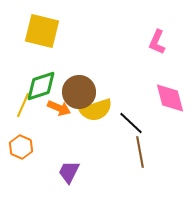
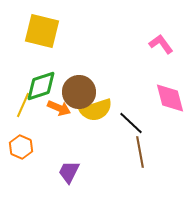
pink L-shape: moved 4 px right, 2 px down; rotated 120 degrees clockwise
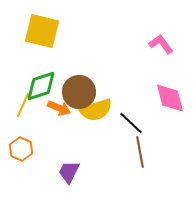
orange hexagon: moved 2 px down
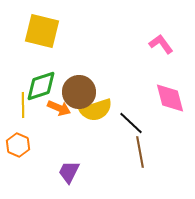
yellow line: rotated 25 degrees counterclockwise
orange hexagon: moved 3 px left, 4 px up
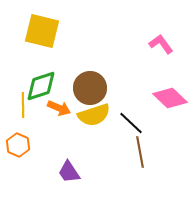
brown circle: moved 11 px right, 4 px up
pink diamond: rotated 32 degrees counterclockwise
yellow semicircle: moved 2 px left, 5 px down
purple trapezoid: rotated 60 degrees counterclockwise
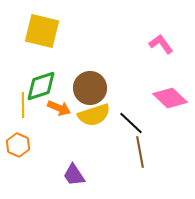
purple trapezoid: moved 5 px right, 3 px down
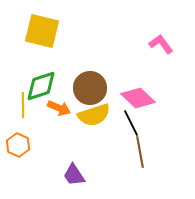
pink diamond: moved 32 px left
black line: rotated 20 degrees clockwise
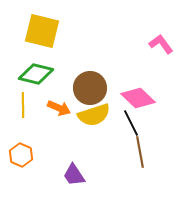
green diamond: moved 5 px left, 12 px up; rotated 32 degrees clockwise
orange hexagon: moved 3 px right, 10 px down
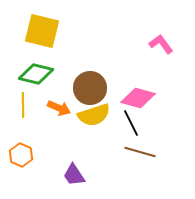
pink diamond: rotated 28 degrees counterclockwise
brown line: rotated 64 degrees counterclockwise
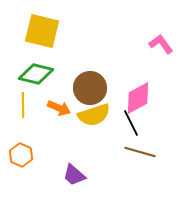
pink diamond: rotated 44 degrees counterclockwise
purple trapezoid: rotated 15 degrees counterclockwise
